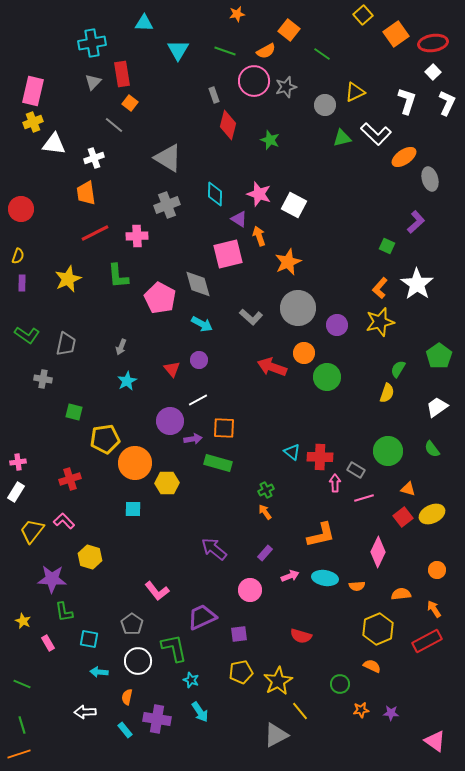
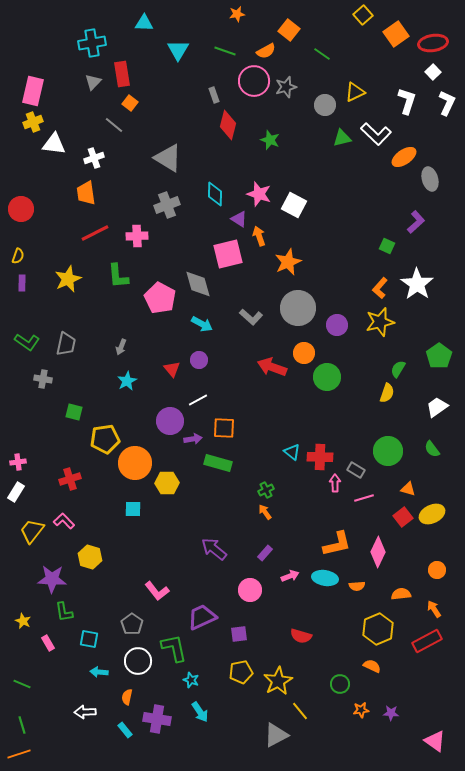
green L-shape at (27, 335): moved 7 px down
orange L-shape at (321, 535): moved 16 px right, 9 px down
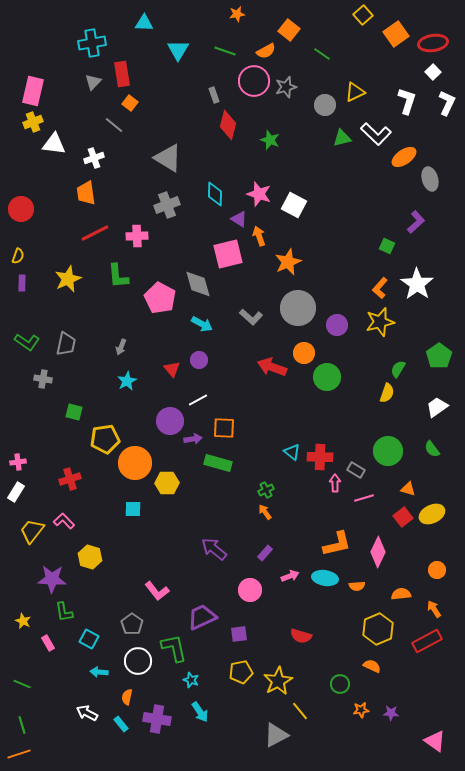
cyan square at (89, 639): rotated 18 degrees clockwise
white arrow at (85, 712): moved 2 px right, 1 px down; rotated 30 degrees clockwise
cyan rectangle at (125, 730): moved 4 px left, 6 px up
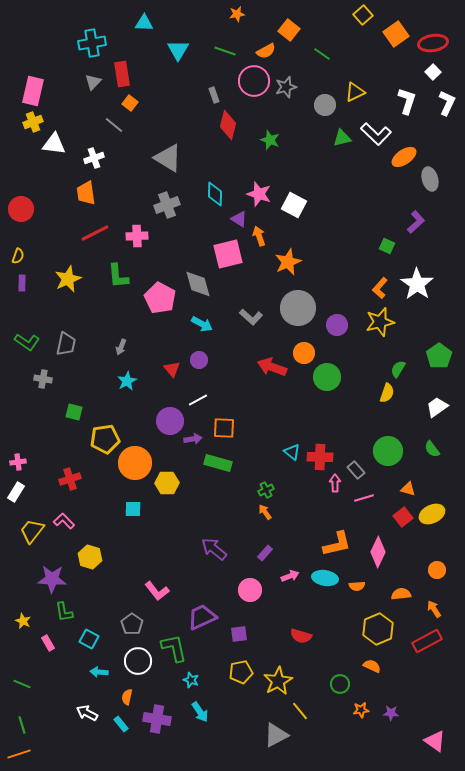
gray rectangle at (356, 470): rotated 18 degrees clockwise
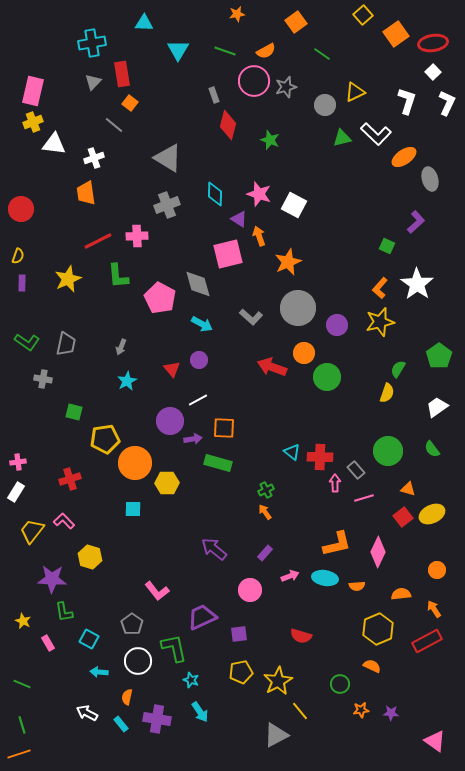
orange square at (289, 30): moved 7 px right, 8 px up; rotated 15 degrees clockwise
red line at (95, 233): moved 3 px right, 8 px down
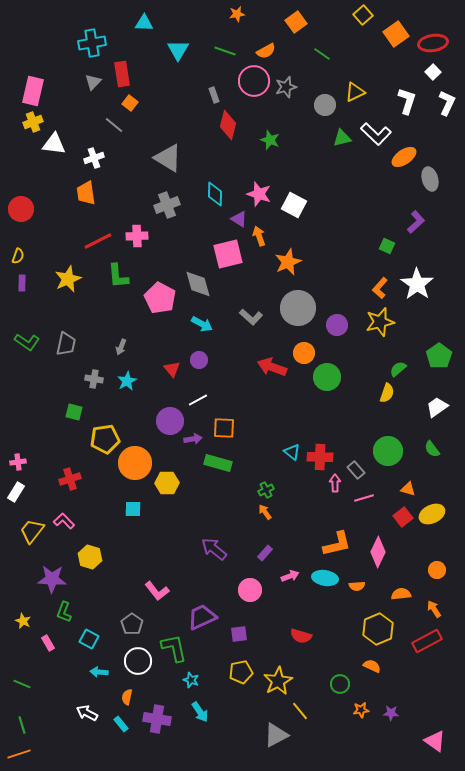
green semicircle at (398, 369): rotated 18 degrees clockwise
gray cross at (43, 379): moved 51 px right
green L-shape at (64, 612): rotated 30 degrees clockwise
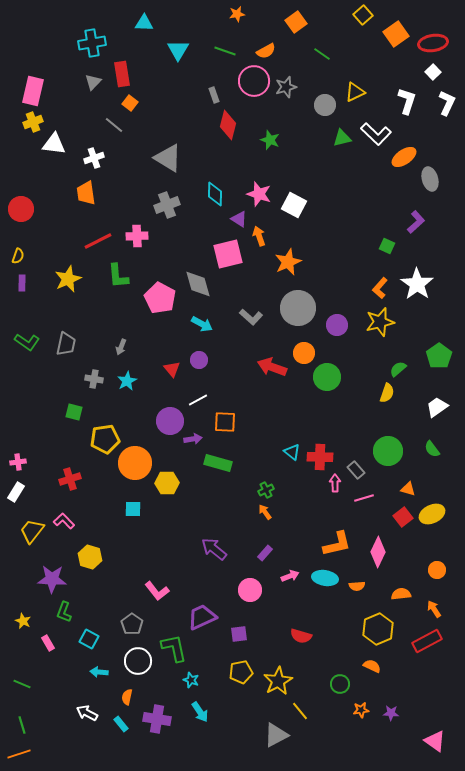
orange square at (224, 428): moved 1 px right, 6 px up
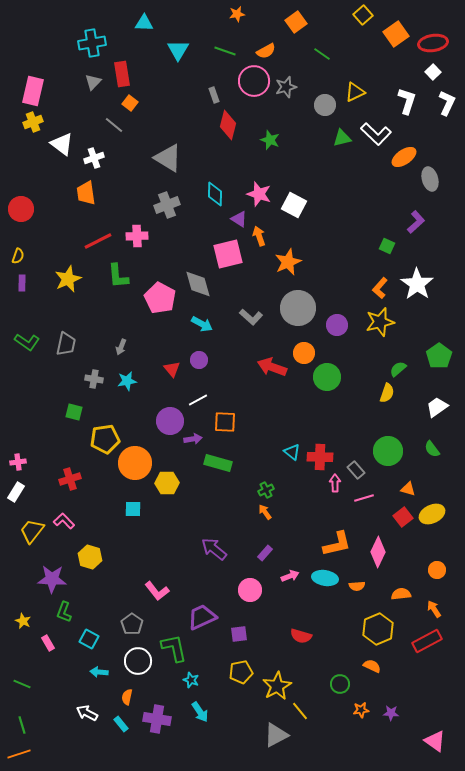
white triangle at (54, 144): moved 8 px right; rotated 30 degrees clockwise
cyan star at (127, 381): rotated 18 degrees clockwise
yellow star at (278, 681): moved 1 px left, 5 px down
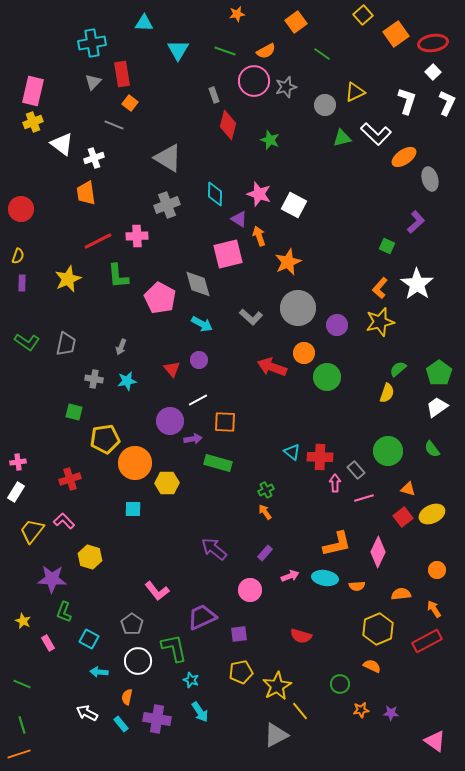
gray line at (114, 125): rotated 18 degrees counterclockwise
green pentagon at (439, 356): moved 17 px down
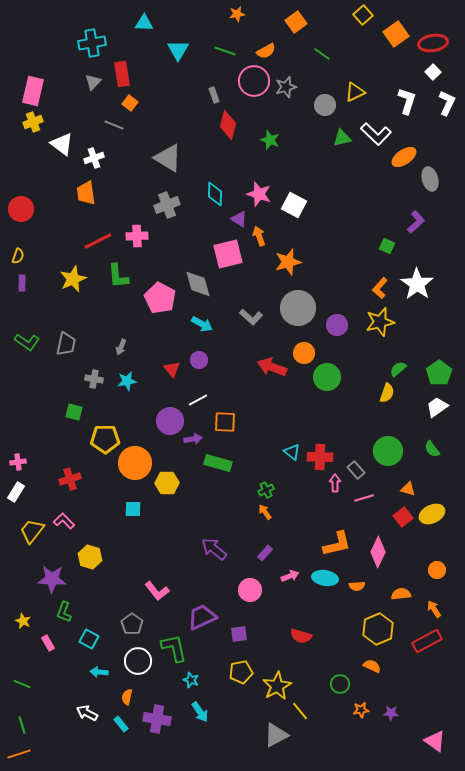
orange star at (288, 262): rotated 8 degrees clockwise
yellow star at (68, 279): moved 5 px right
yellow pentagon at (105, 439): rotated 8 degrees clockwise
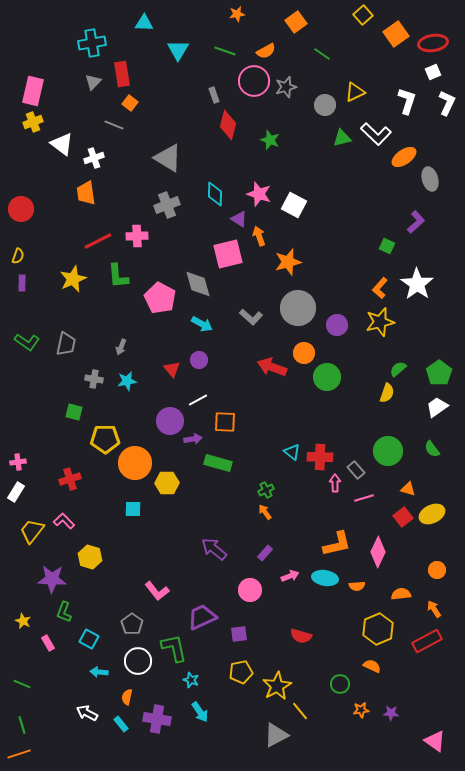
white square at (433, 72): rotated 21 degrees clockwise
